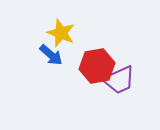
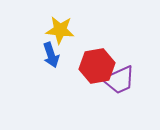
yellow star: moved 1 px left, 3 px up; rotated 16 degrees counterclockwise
blue arrow: rotated 30 degrees clockwise
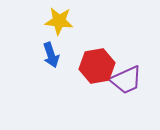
yellow star: moved 1 px left, 9 px up
purple trapezoid: moved 7 px right
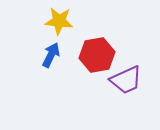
blue arrow: rotated 135 degrees counterclockwise
red hexagon: moved 11 px up
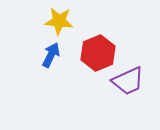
red hexagon: moved 1 px right, 2 px up; rotated 12 degrees counterclockwise
purple trapezoid: moved 2 px right, 1 px down
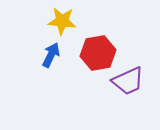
yellow star: moved 3 px right
red hexagon: rotated 12 degrees clockwise
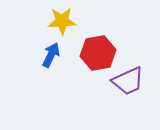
yellow star: rotated 8 degrees counterclockwise
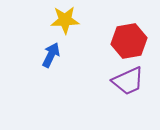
yellow star: moved 3 px right, 1 px up
red hexagon: moved 31 px right, 12 px up
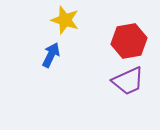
yellow star: rotated 20 degrees clockwise
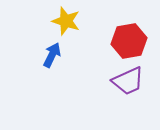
yellow star: moved 1 px right, 1 px down
blue arrow: moved 1 px right
